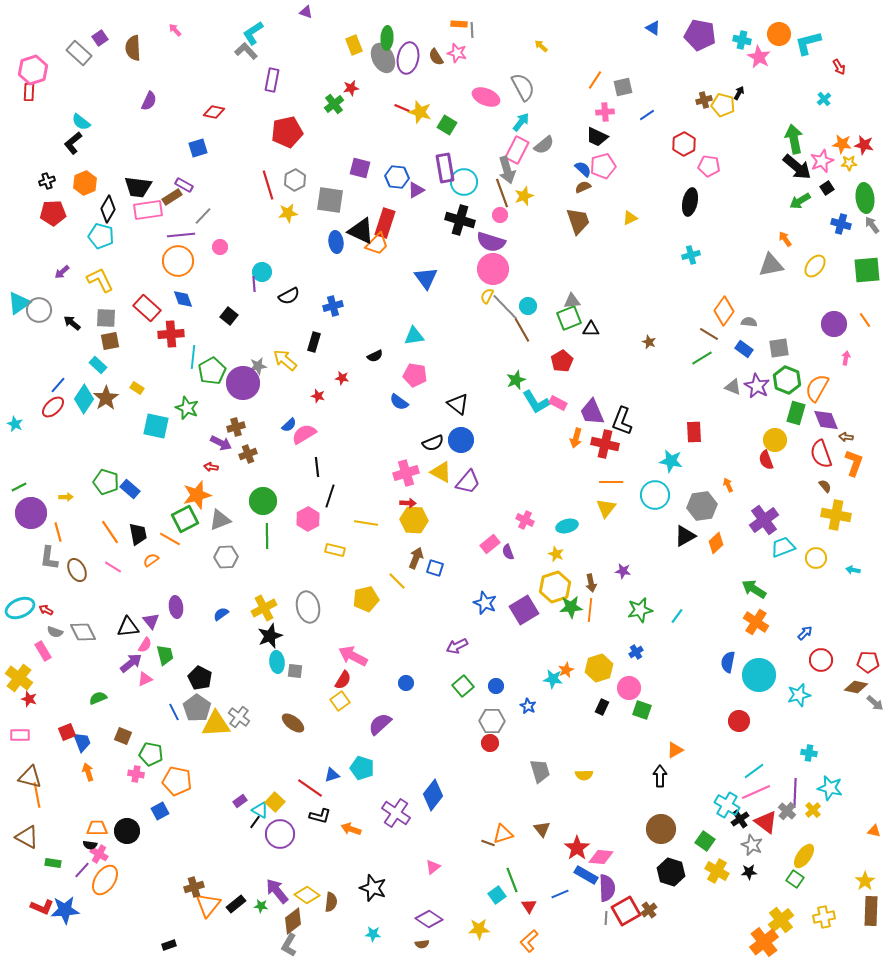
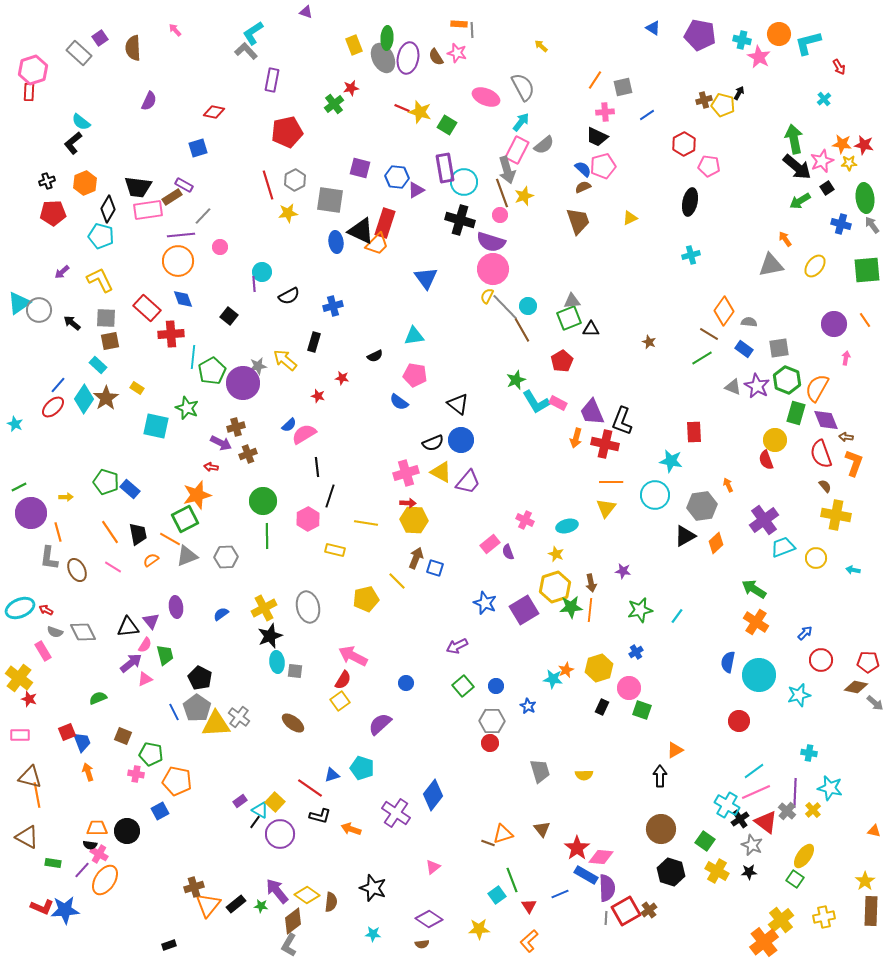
gray triangle at (220, 520): moved 33 px left, 36 px down
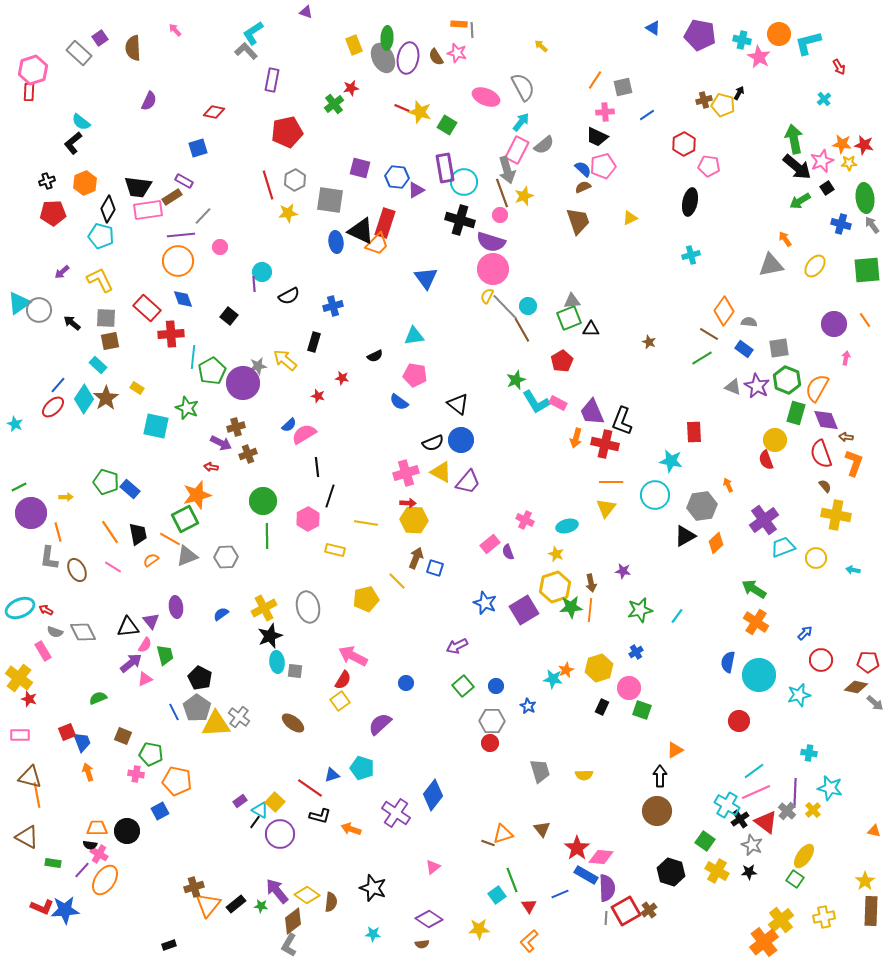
purple rectangle at (184, 185): moved 4 px up
brown circle at (661, 829): moved 4 px left, 18 px up
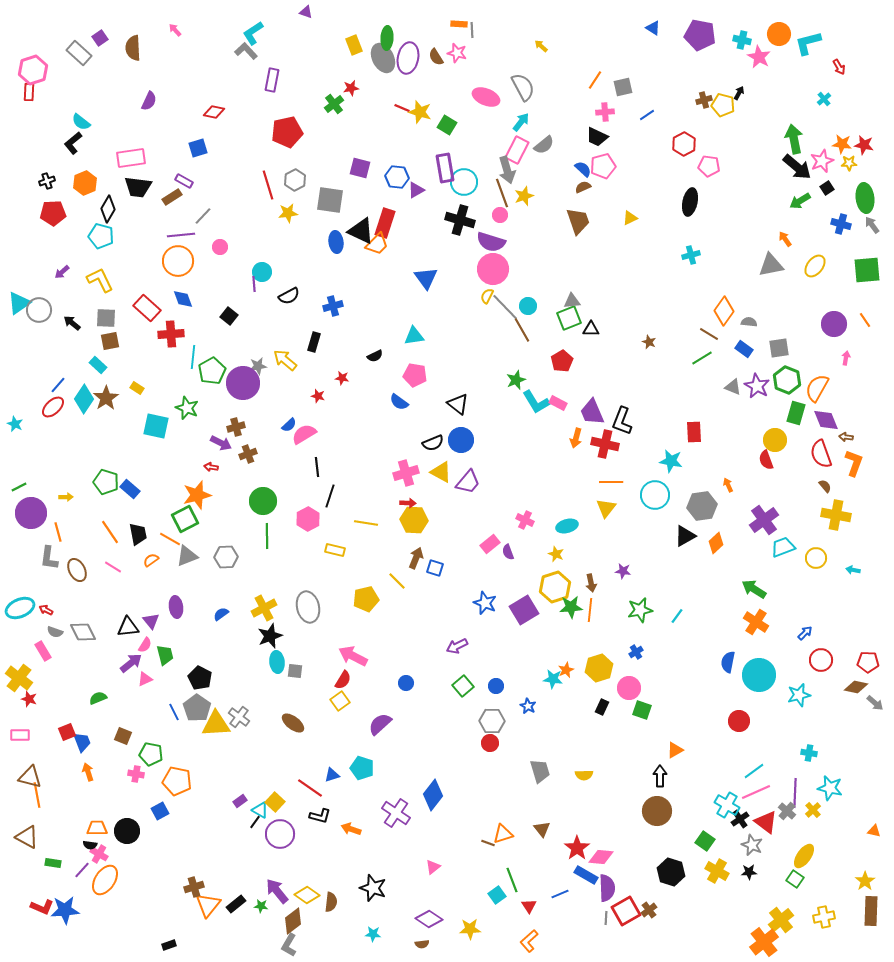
pink rectangle at (148, 210): moved 17 px left, 52 px up
yellow star at (479, 929): moved 9 px left
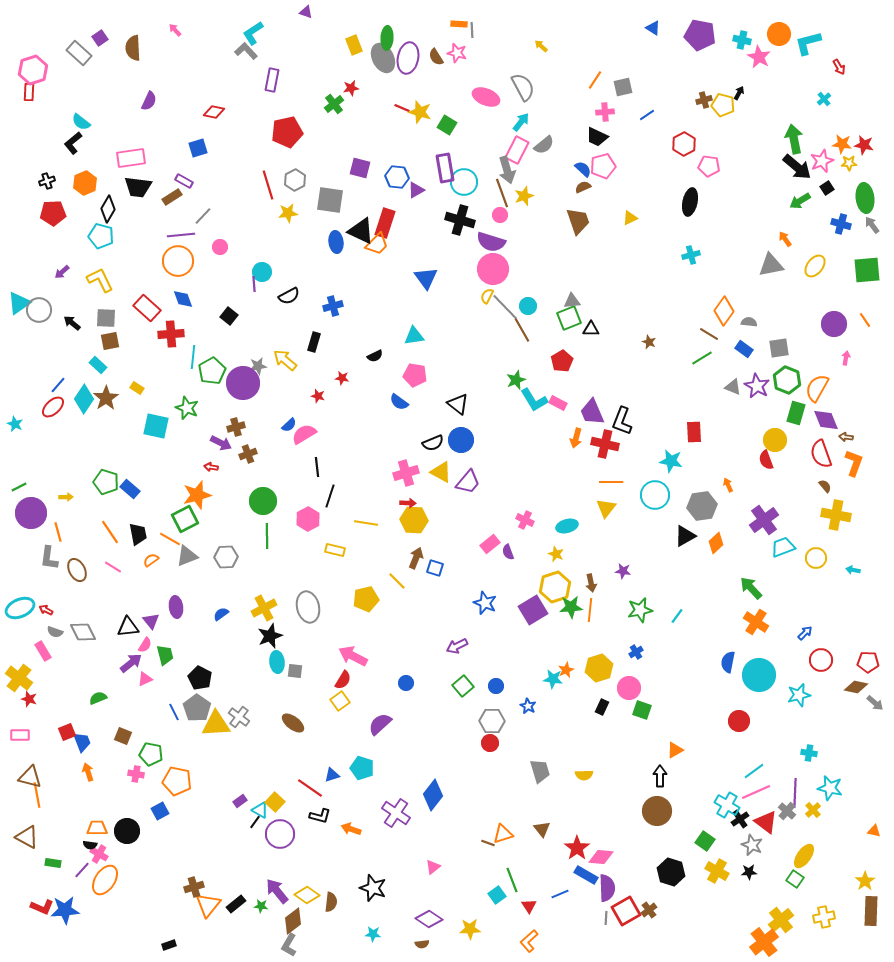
cyan L-shape at (536, 402): moved 2 px left, 2 px up
green arrow at (754, 589): moved 3 px left, 1 px up; rotated 15 degrees clockwise
purple square at (524, 610): moved 9 px right
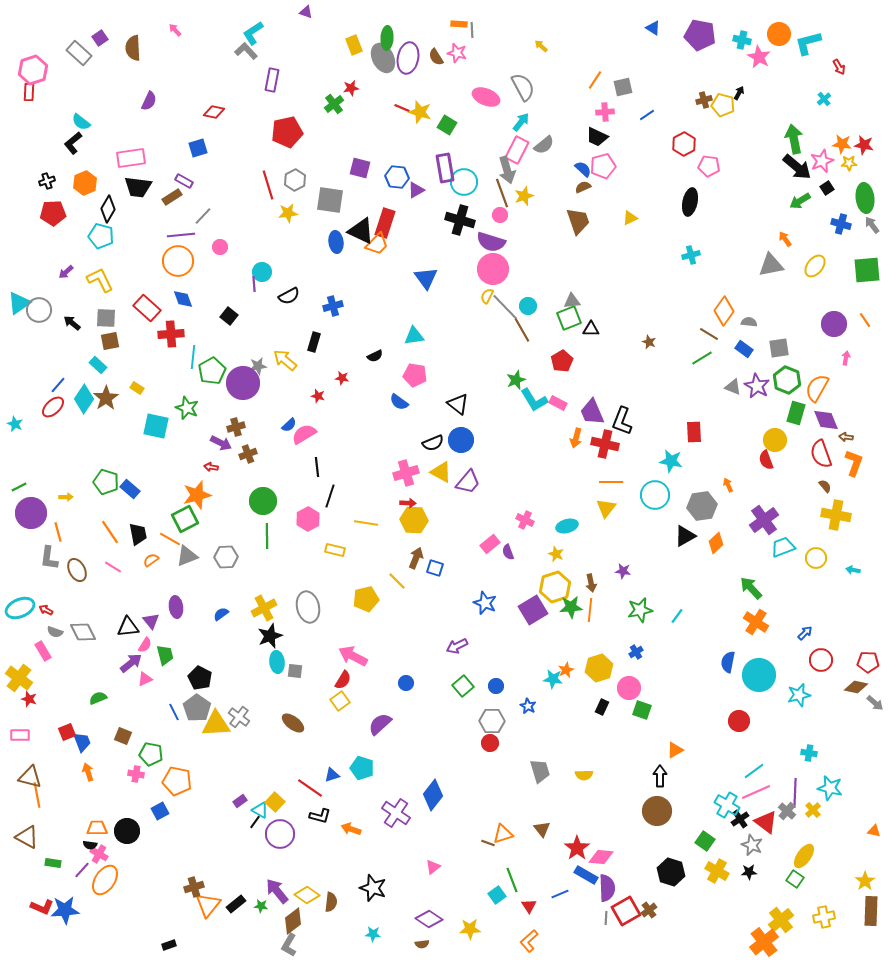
purple arrow at (62, 272): moved 4 px right
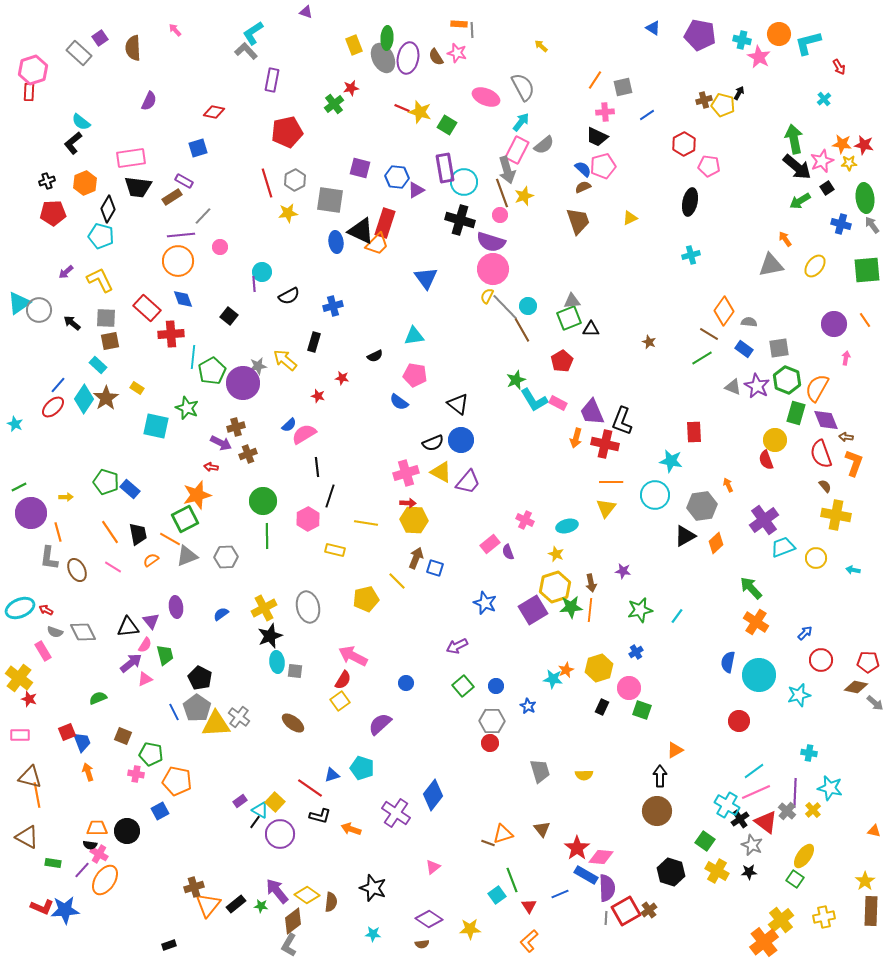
red line at (268, 185): moved 1 px left, 2 px up
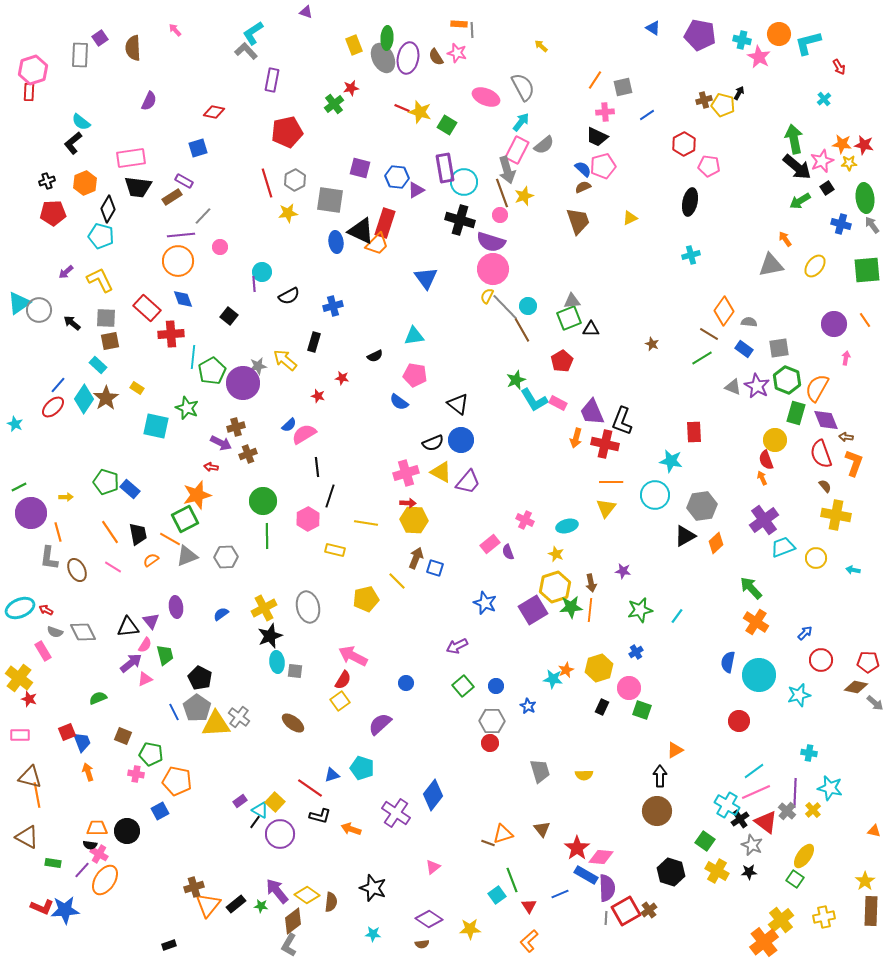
gray rectangle at (79, 53): moved 1 px right, 2 px down; rotated 50 degrees clockwise
brown star at (649, 342): moved 3 px right, 2 px down
orange arrow at (728, 485): moved 34 px right, 7 px up
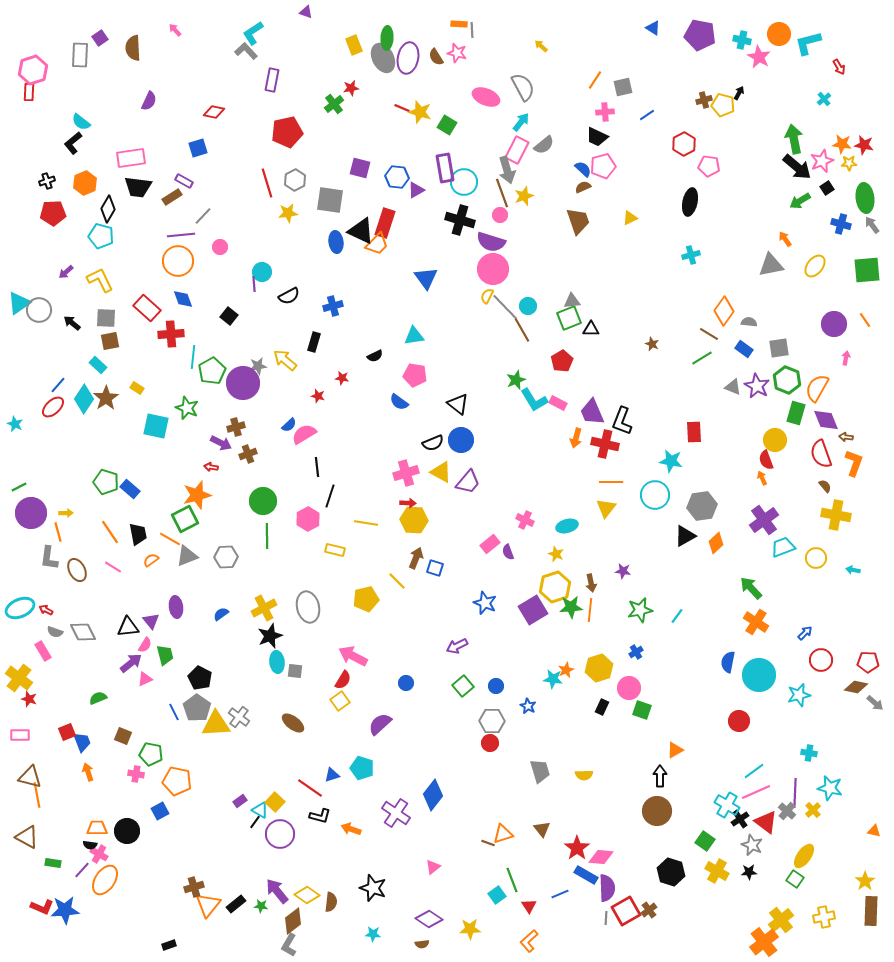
yellow arrow at (66, 497): moved 16 px down
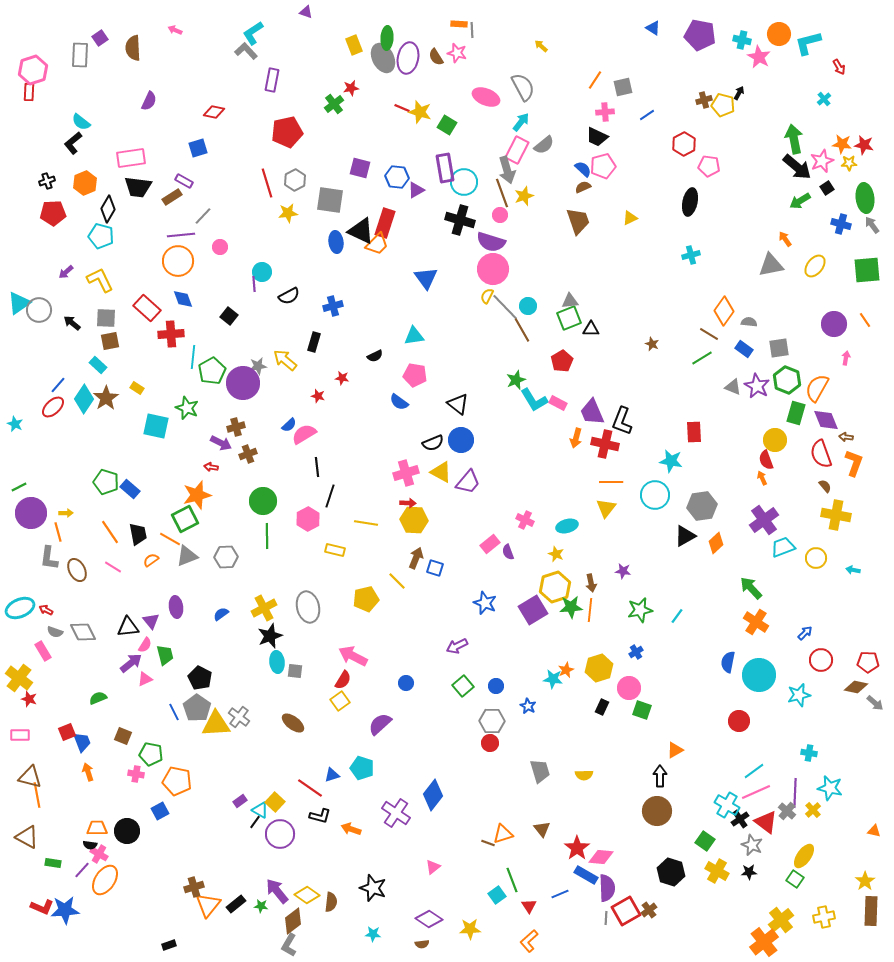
pink arrow at (175, 30): rotated 24 degrees counterclockwise
gray triangle at (572, 301): moved 2 px left
